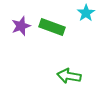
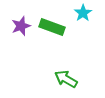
cyan star: moved 3 px left
green arrow: moved 3 px left, 3 px down; rotated 20 degrees clockwise
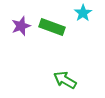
green arrow: moved 1 px left, 1 px down
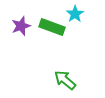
cyan star: moved 8 px left, 1 px down
green arrow: rotated 10 degrees clockwise
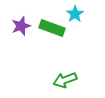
green rectangle: moved 1 px down
green arrow: rotated 60 degrees counterclockwise
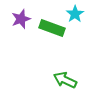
purple star: moved 7 px up
green arrow: rotated 45 degrees clockwise
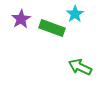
purple star: rotated 12 degrees counterclockwise
green arrow: moved 15 px right, 13 px up
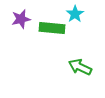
purple star: rotated 18 degrees clockwise
green rectangle: rotated 15 degrees counterclockwise
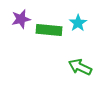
cyan star: moved 3 px right, 9 px down
green rectangle: moved 3 px left, 2 px down
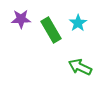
purple star: rotated 12 degrees clockwise
green rectangle: moved 2 px right; rotated 55 degrees clockwise
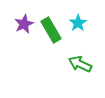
purple star: moved 3 px right, 5 px down; rotated 24 degrees counterclockwise
green arrow: moved 3 px up
